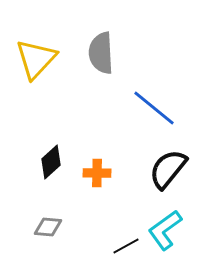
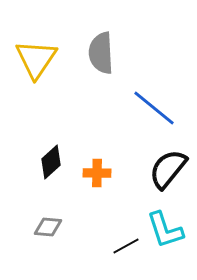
yellow triangle: rotated 9 degrees counterclockwise
cyan L-shape: rotated 72 degrees counterclockwise
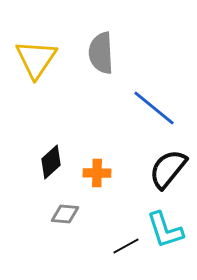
gray diamond: moved 17 px right, 13 px up
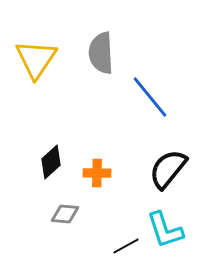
blue line: moved 4 px left, 11 px up; rotated 12 degrees clockwise
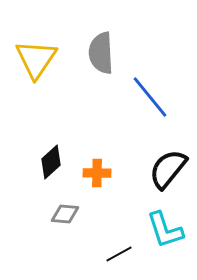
black line: moved 7 px left, 8 px down
